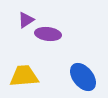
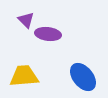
purple triangle: rotated 42 degrees counterclockwise
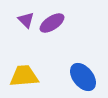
purple ellipse: moved 4 px right, 11 px up; rotated 40 degrees counterclockwise
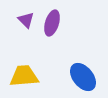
purple ellipse: rotated 40 degrees counterclockwise
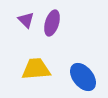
yellow trapezoid: moved 12 px right, 7 px up
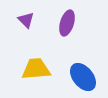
purple ellipse: moved 15 px right
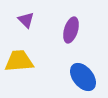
purple ellipse: moved 4 px right, 7 px down
yellow trapezoid: moved 17 px left, 8 px up
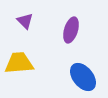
purple triangle: moved 1 px left, 1 px down
yellow trapezoid: moved 2 px down
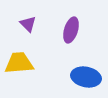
purple triangle: moved 3 px right, 3 px down
blue ellipse: moved 3 px right; rotated 40 degrees counterclockwise
